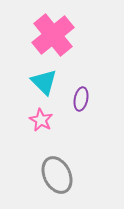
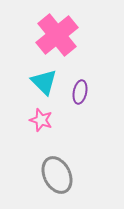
pink cross: moved 4 px right
purple ellipse: moved 1 px left, 7 px up
pink star: rotated 10 degrees counterclockwise
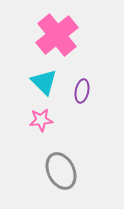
purple ellipse: moved 2 px right, 1 px up
pink star: rotated 25 degrees counterclockwise
gray ellipse: moved 4 px right, 4 px up
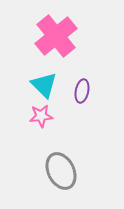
pink cross: moved 1 px left, 1 px down
cyan triangle: moved 3 px down
pink star: moved 4 px up
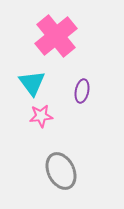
cyan triangle: moved 12 px left, 2 px up; rotated 8 degrees clockwise
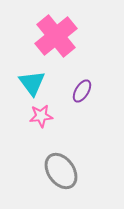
purple ellipse: rotated 20 degrees clockwise
gray ellipse: rotated 9 degrees counterclockwise
